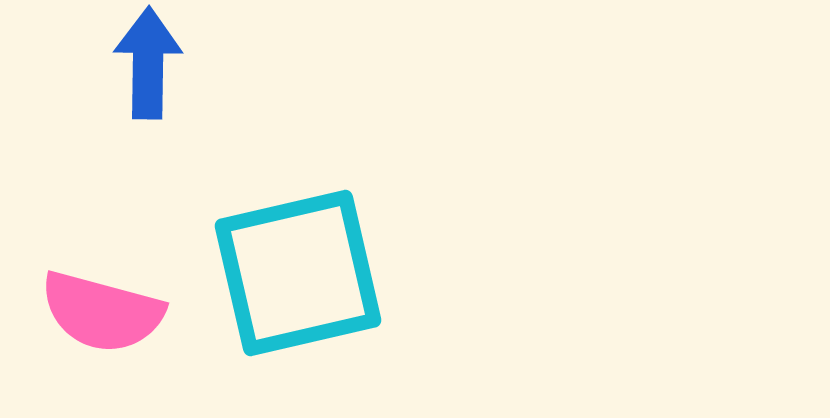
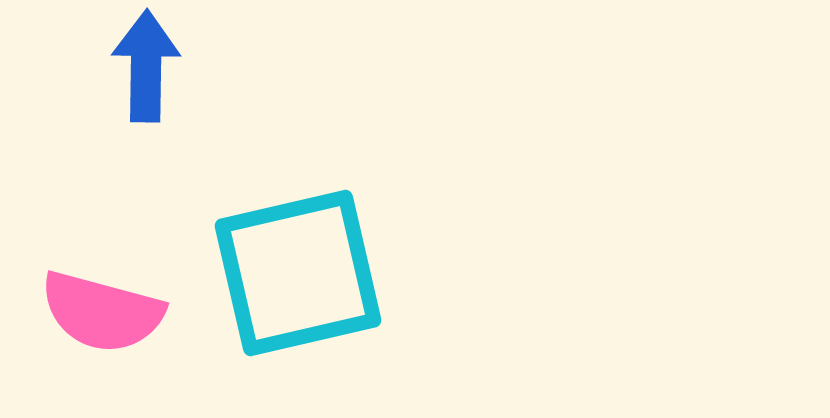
blue arrow: moved 2 px left, 3 px down
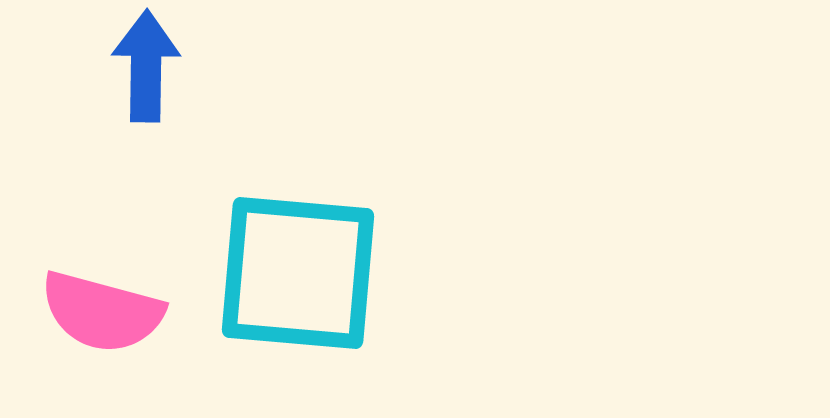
cyan square: rotated 18 degrees clockwise
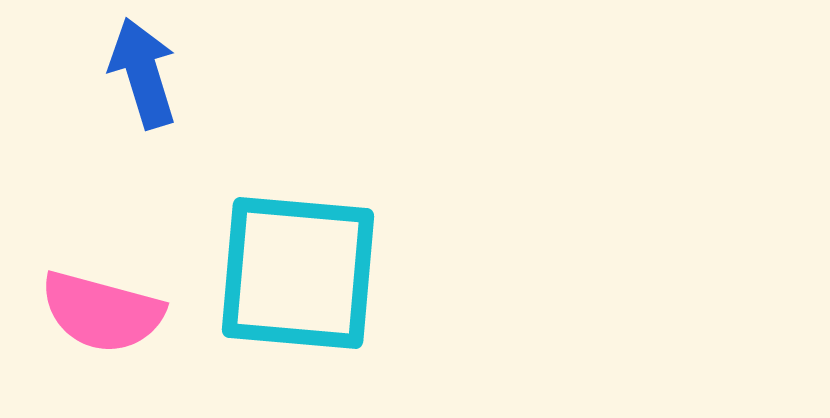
blue arrow: moved 3 px left, 7 px down; rotated 18 degrees counterclockwise
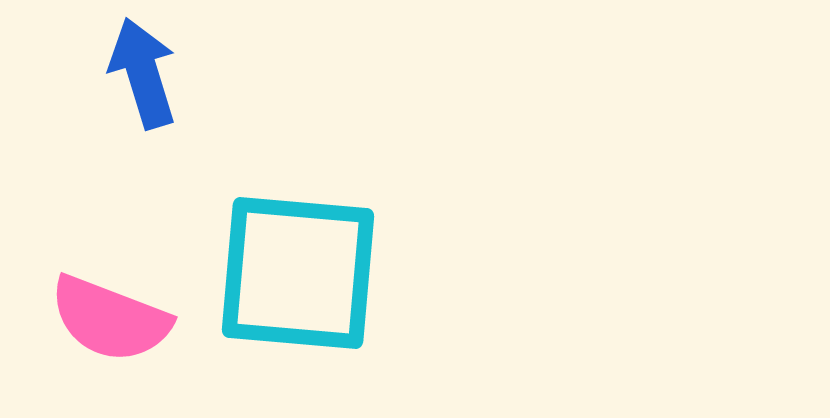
pink semicircle: moved 8 px right, 7 px down; rotated 6 degrees clockwise
